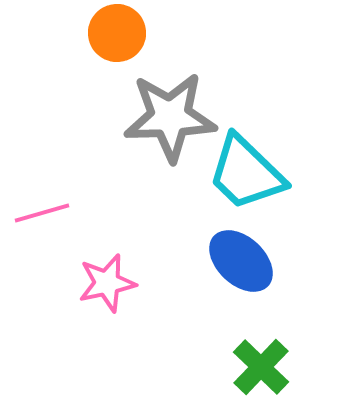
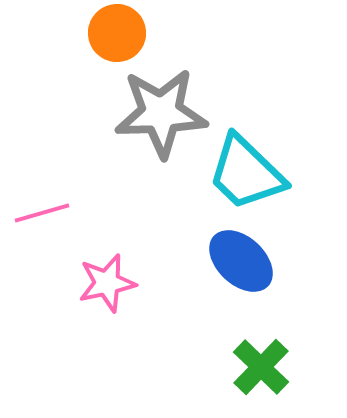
gray star: moved 9 px left, 4 px up
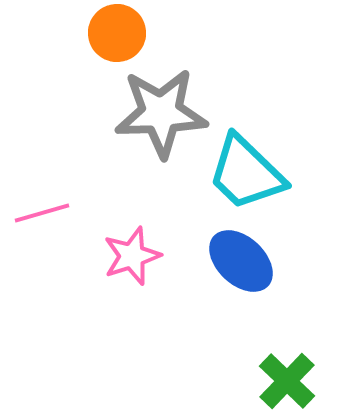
pink star: moved 25 px right, 27 px up; rotated 6 degrees counterclockwise
green cross: moved 26 px right, 14 px down
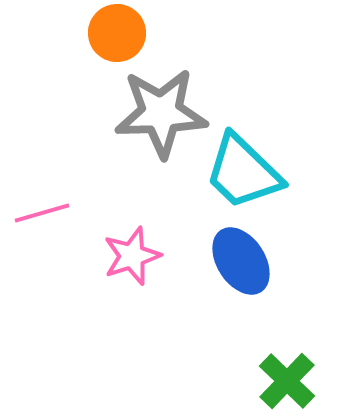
cyan trapezoid: moved 3 px left, 1 px up
blue ellipse: rotated 14 degrees clockwise
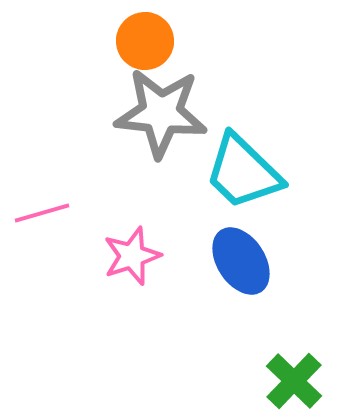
orange circle: moved 28 px right, 8 px down
gray star: rotated 8 degrees clockwise
green cross: moved 7 px right
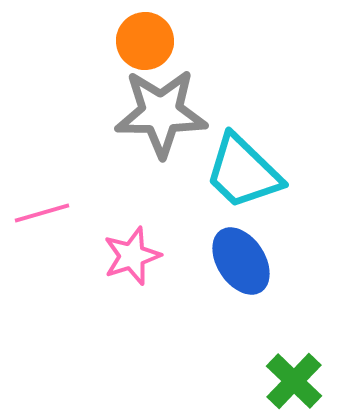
gray star: rotated 6 degrees counterclockwise
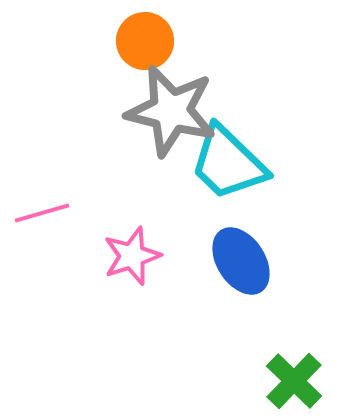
gray star: moved 10 px right, 2 px up; rotated 14 degrees clockwise
cyan trapezoid: moved 15 px left, 9 px up
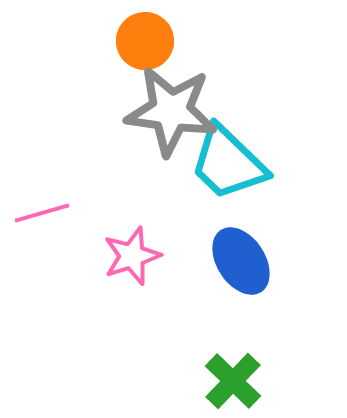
gray star: rotated 6 degrees counterclockwise
green cross: moved 61 px left
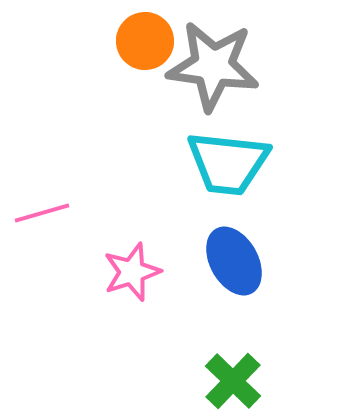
gray star: moved 42 px right, 45 px up
cyan trapezoid: rotated 38 degrees counterclockwise
pink star: moved 16 px down
blue ellipse: moved 7 px left; rotated 4 degrees clockwise
